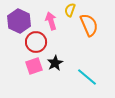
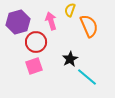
purple hexagon: moved 1 px left, 1 px down; rotated 20 degrees clockwise
orange semicircle: moved 1 px down
black star: moved 15 px right, 4 px up
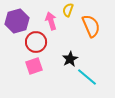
yellow semicircle: moved 2 px left
purple hexagon: moved 1 px left, 1 px up
orange semicircle: moved 2 px right
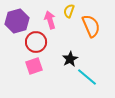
yellow semicircle: moved 1 px right, 1 px down
pink arrow: moved 1 px left, 1 px up
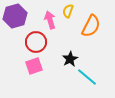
yellow semicircle: moved 1 px left
purple hexagon: moved 2 px left, 5 px up
orange semicircle: rotated 50 degrees clockwise
